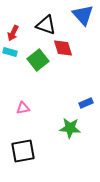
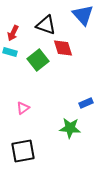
pink triangle: rotated 24 degrees counterclockwise
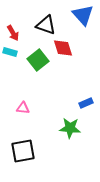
red arrow: rotated 56 degrees counterclockwise
pink triangle: rotated 40 degrees clockwise
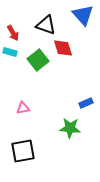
pink triangle: rotated 16 degrees counterclockwise
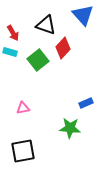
red diamond: rotated 60 degrees clockwise
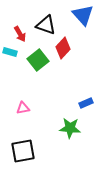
red arrow: moved 7 px right, 1 px down
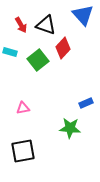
red arrow: moved 1 px right, 9 px up
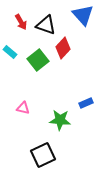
red arrow: moved 3 px up
cyan rectangle: rotated 24 degrees clockwise
pink triangle: rotated 24 degrees clockwise
green star: moved 10 px left, 8 px up
black square: moved 20 px right, 4 px down; rotated 15 degrees counterclockwise
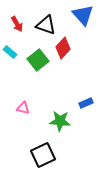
red arrow: moved 4 px left, 2 px down
green star: moved 1 px down
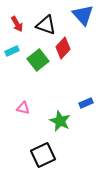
cyan rectangle: moved 2 px right, 1 px up; rotated 64 degrees counterclockwise
green star: rotated 20 degrees clockwise
